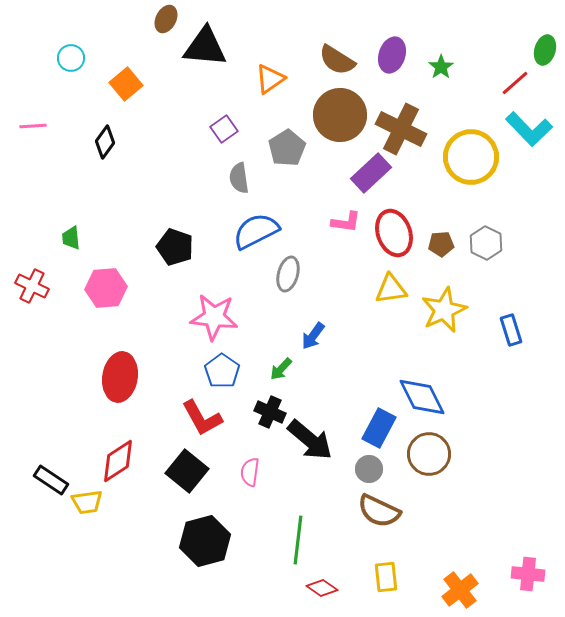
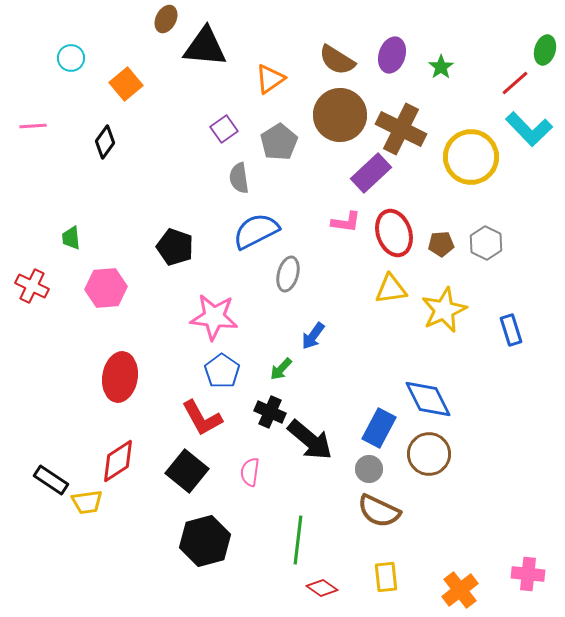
gray pentagon at (287, 148): moved 8 px left, 6 px up
blue diamond at (422, 397): moved 6 px right, 2 px down
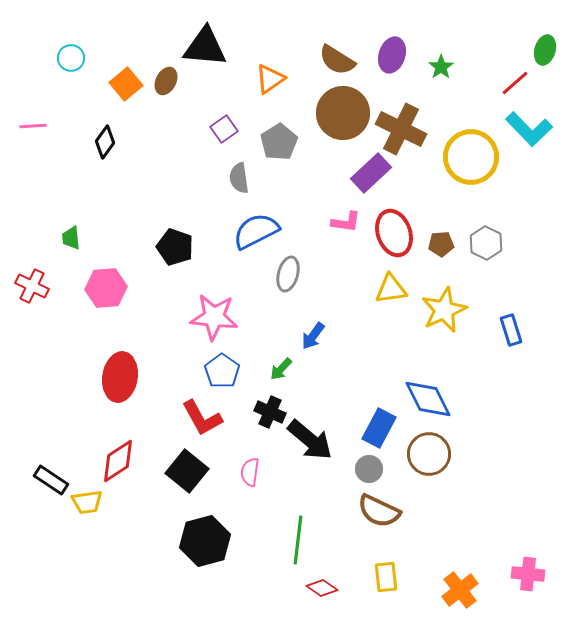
brown ellipse at (166, 19): moved 62 px down
brown circle at (340, 115): moved 3 px right, 2 px up
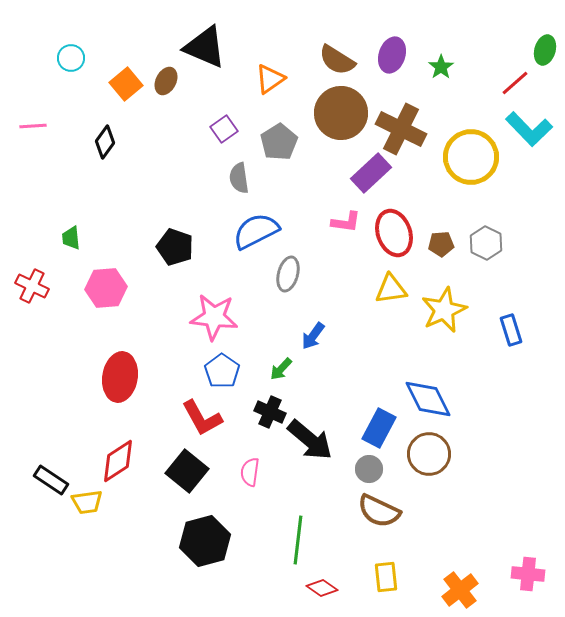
black triangle at (205, 47): rotated 18 degrees clockwise
brown circle at (343, 113): moved 2 px left
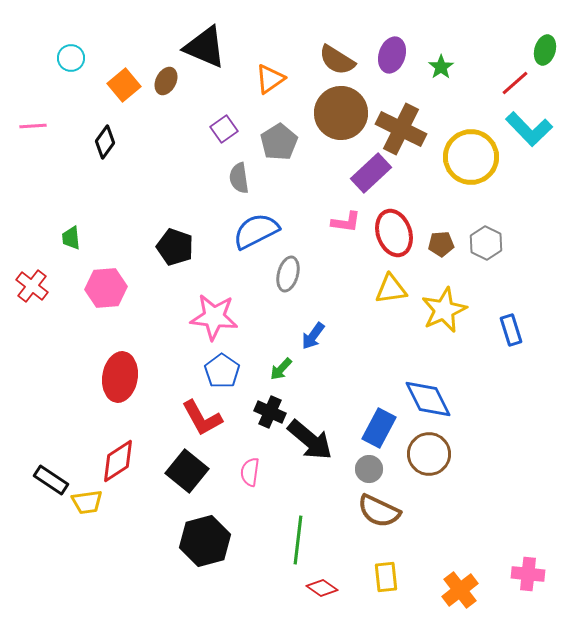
orange square at (126, 84): moved 2 px left, 1 px down
red cross at (32, 286): rotated 12 degrees clockwise
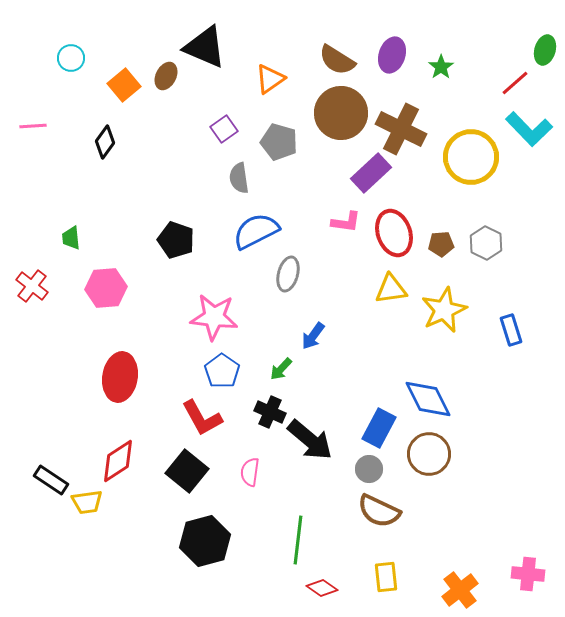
brown ellipse at (166, 81): moved 5 px up
gray pentagon at (279, 142): rotated 24 degrees counterclockwise
black pentagon at (175, 247): moved 1 px right, 7 px up
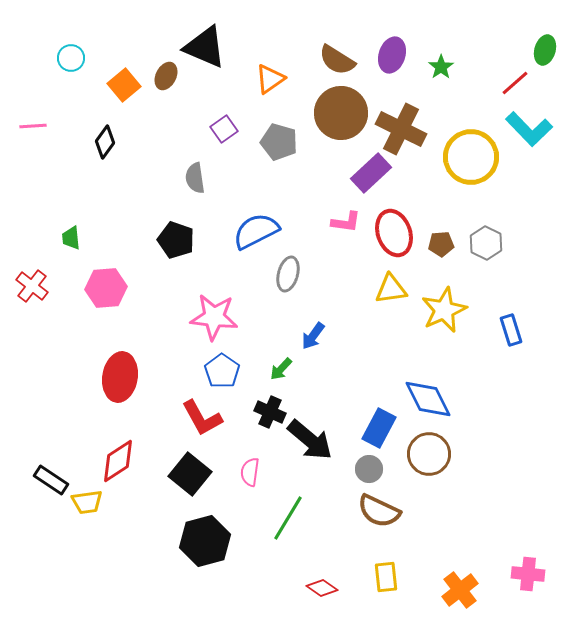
gray semicircle at (239, 178): moved 44 px left
black square at (187, 471): moved 3 px right, 3 px down
green line at (298, 540): moved 10 px left, 22 px up; rotated 24 degrees clockwise
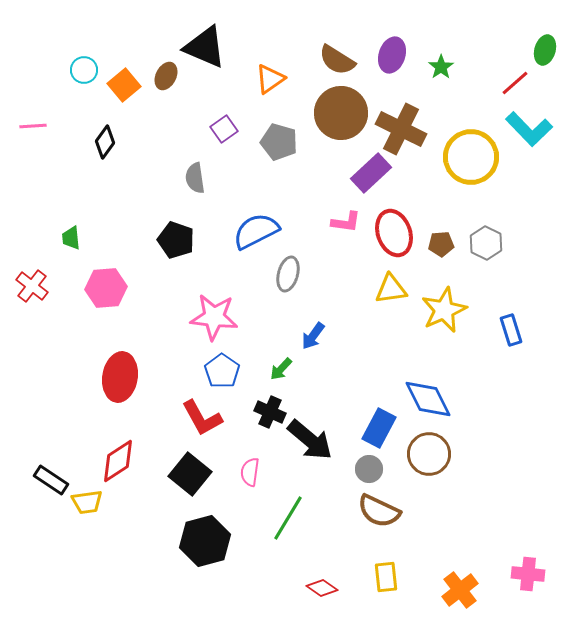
cyan circle at (71, 58): moved 13 px right, 12 px down
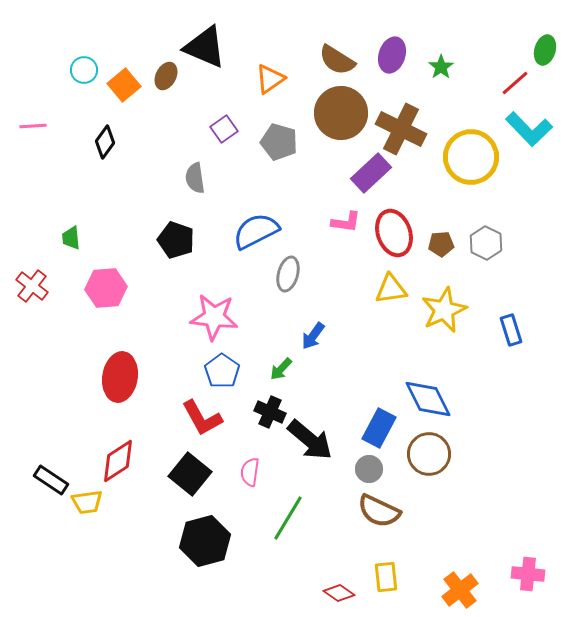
red diamond at (322, 588): moved 17 px right, 5 px down
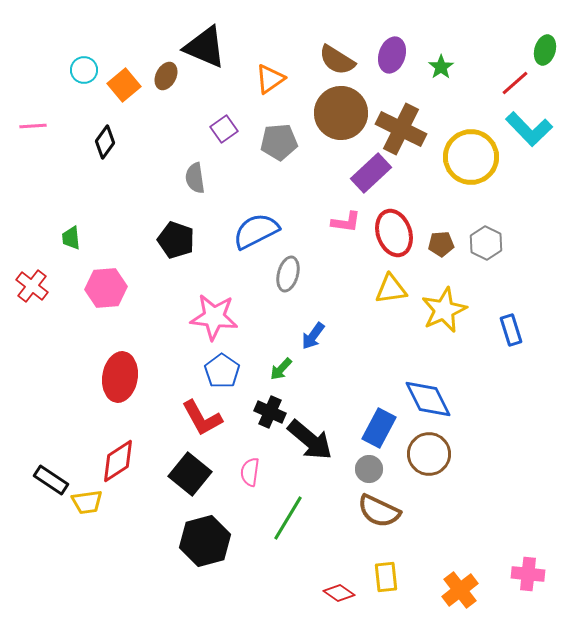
gray pentagon at (279, 142): rotated 21 degrees counterclockwise
